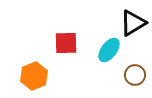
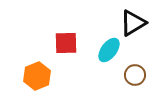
orange hexagon: moved 3 px right
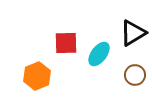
black triangle: moved 10 px down
cyan ellipse: moved 10 px left, 4 px down
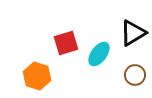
red square: rotated 15 degrees counterclockwise
orange hexagon: rotated 20 degrees counterclockwise
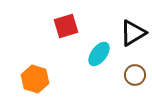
red square: moved 17 px up
orange hexagon: moved 2 px left, 3 px down
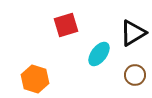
red square: moved 1 px up
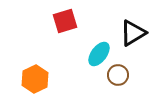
red square: moved 1 px left, 4 px up
brown circle: moved 17 px left
orange hexagon: rotated 16 degrees clockwise
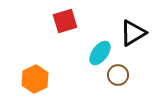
cyan ellipse: moved 1 px right, 1 px up
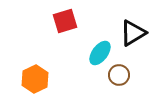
brown circle: moved 1 px right
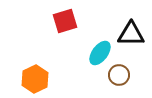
black triangle: moved 2 px left, 1 px down; rotated 32 degrees clockwise
